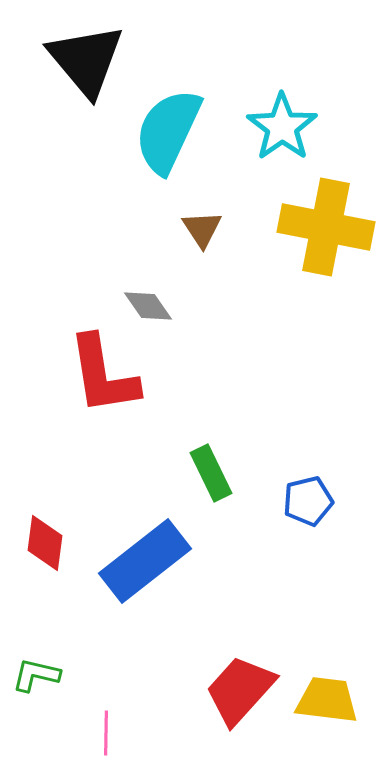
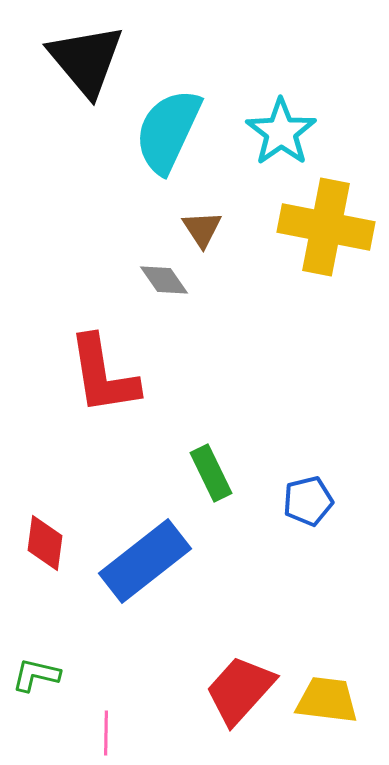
cyan star: moved 1 px left, 5 px down
gray diamond: moved 16 px right, 26 px up
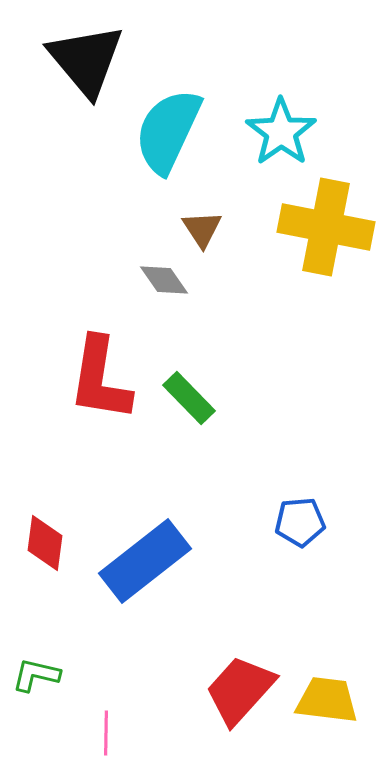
red L-shape: moved 3 px left, 4 px down; rotated 18 degrees clockwise
green rectangle: moved 22 px left, 75 px up; rotated 18 degrees counterclockwise
blue pentagon: moved 8 px left, 21 px down; rotated 9 degrees clockwise
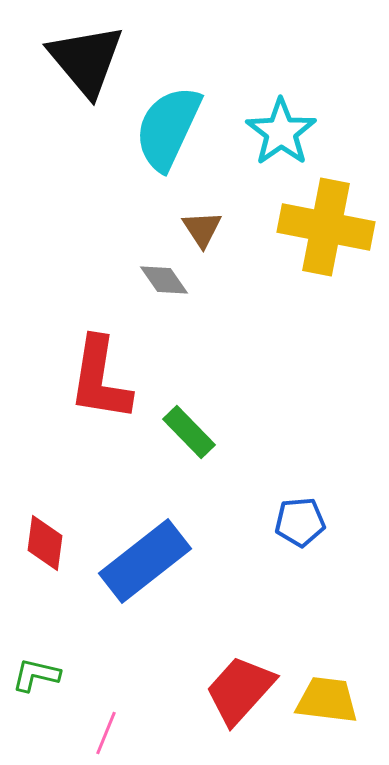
cyan semicircle: moved 3 px up
green rectangle: moved 34 px down
pink line: rotated 21 degrees clockwise
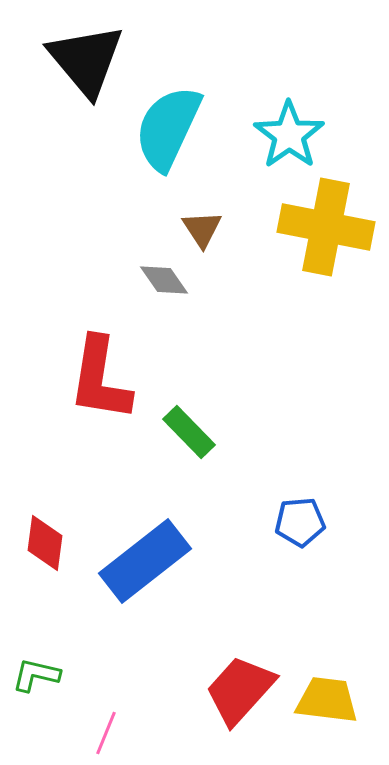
cyan star: moved 8 px right, 3 px down
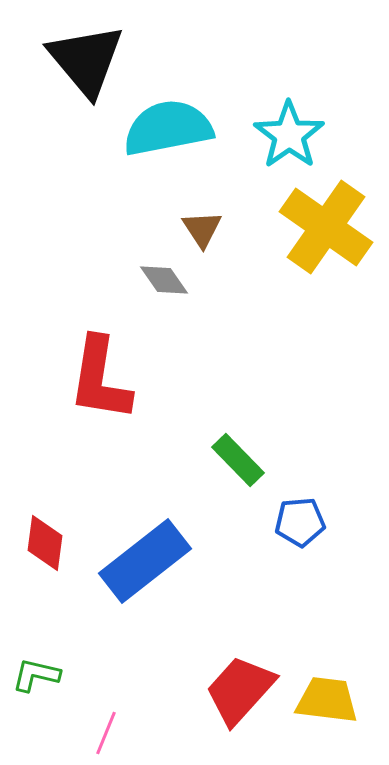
cyan semicircle: rotated 54 degrees clockwise
yellow cross: rotated 24 degrees clockwise
green rectangle: moved 49 px right, 28 px down
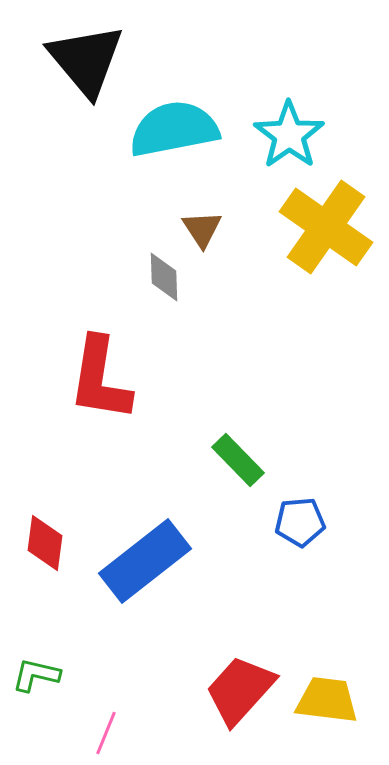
cyan semicircle: moved 6 px right, 1 px down
gray diamond: moved 3 px up; rotated 33 degrees clockwise
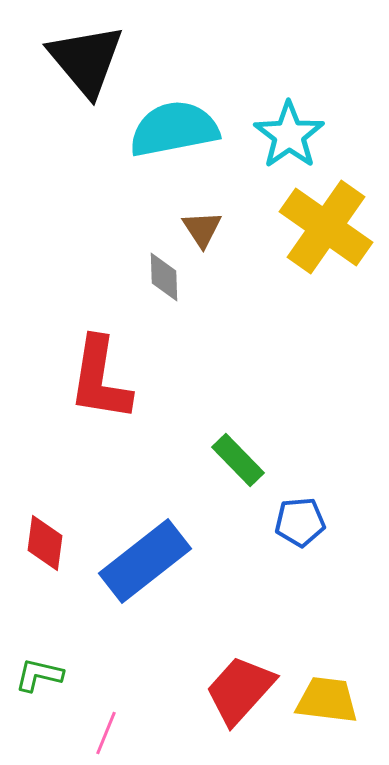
green L-shape: moved 3 px right
